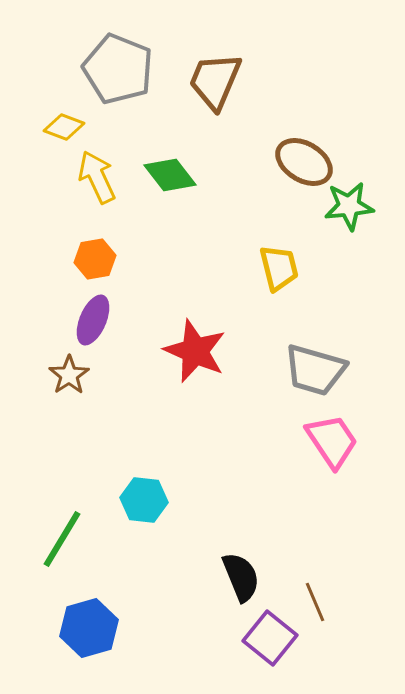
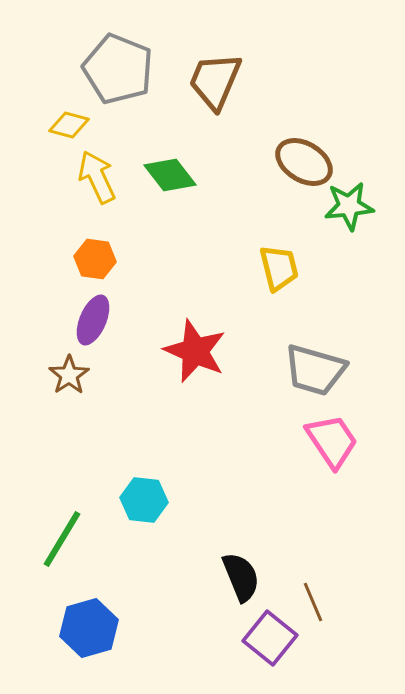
yellow diamond: moved 5 px right, 2 px up; rotated 6 degrees counterclockwise
orange hexagon: rotated 18 degrees clockwise
brown line: moved 2 px left
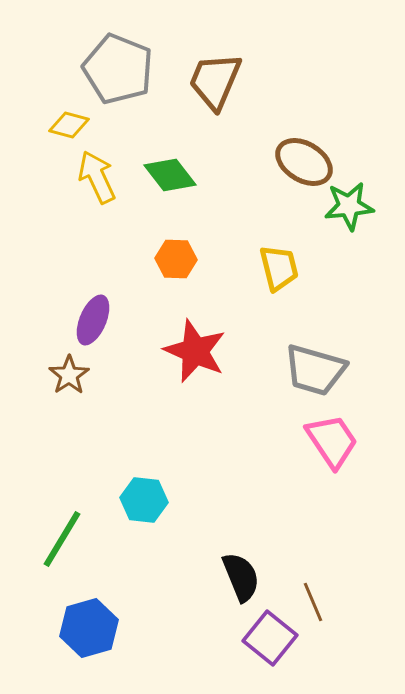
orange hexagon: moved 81 px right; rotated 6 degrees counterclockwise
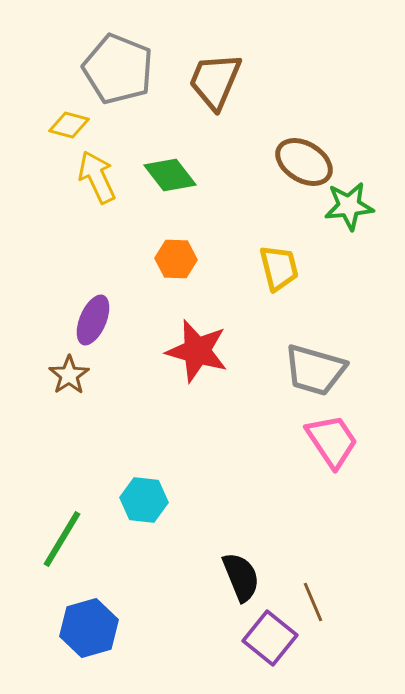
red star: moved 2 px right; rotated 8 degrees counterclockwise
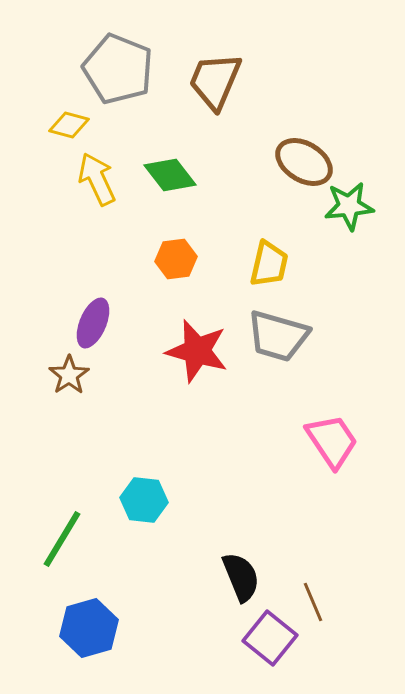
yellow arrow: moved 2 px down
orange hexagon: rotated 9 degrees counterclockwise
yellow trapezoid: moved 10 px left, 4 px up; rotated 27 degrees clockwise
purple ellipse: moved 3 px down
gray trapezoid: moved 37 px left, 34 px up
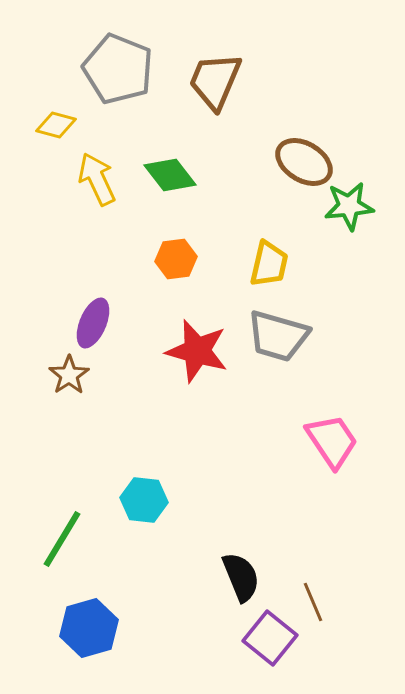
yellow diamond: moved 13 px left
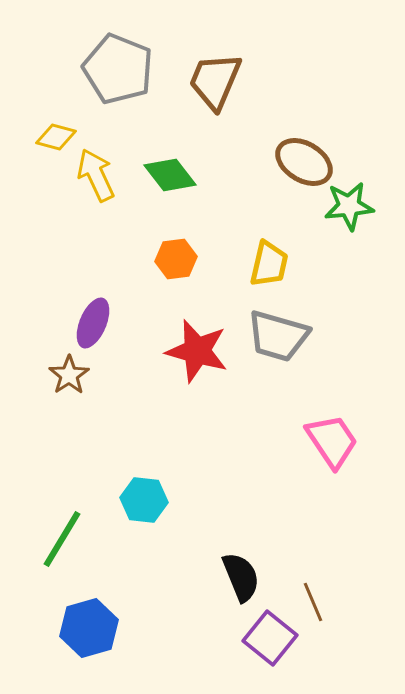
yellow diamond: moved 12 px down
yellow arrow: moved 1 px left, 4 px up
